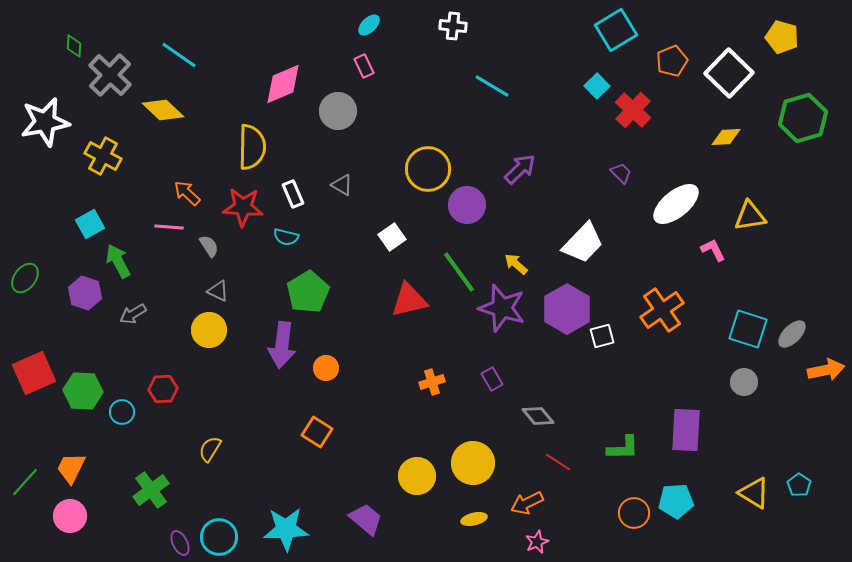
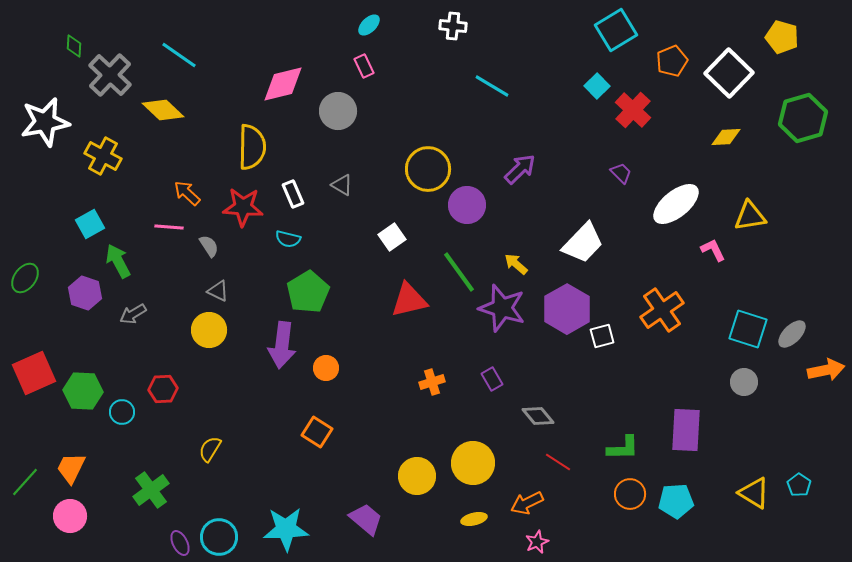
pink diamond at (283, 84): rotated 9 degrees clockwise
cyan semicircle at (286, 237): moved 2 px right, 2 px down
orange circle at (634, 513): moved 4 px left, 19 px up
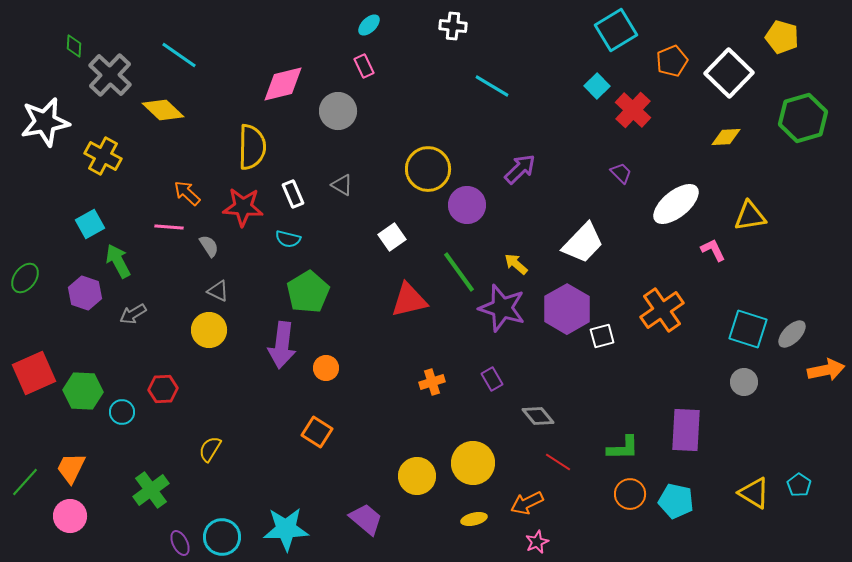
cyan pentagon at (676, 501): rotated 16 degrees clockwise
cyan circle at (219, 537): moved 3 px right
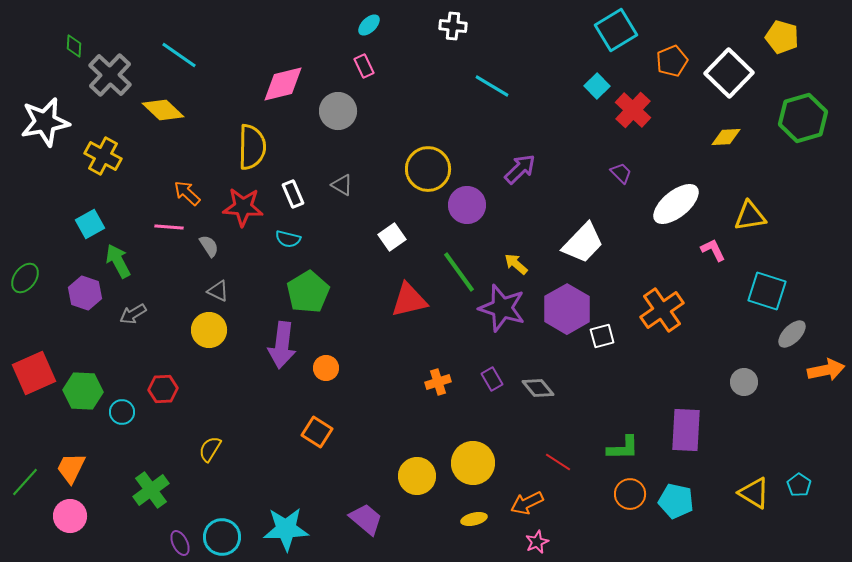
cyan square at (748, 329): moved 19 px right, 38 px up
orange cross at (432, 382): moved 6 px right
gray diamond at (538, 416): moved 28 px up
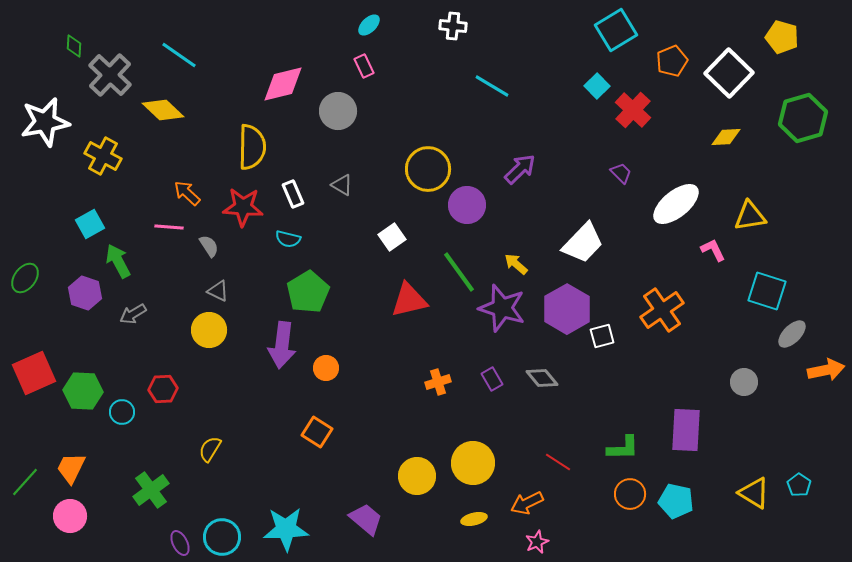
gray diamond at (538, 388): moved 4 px right, 10 px up
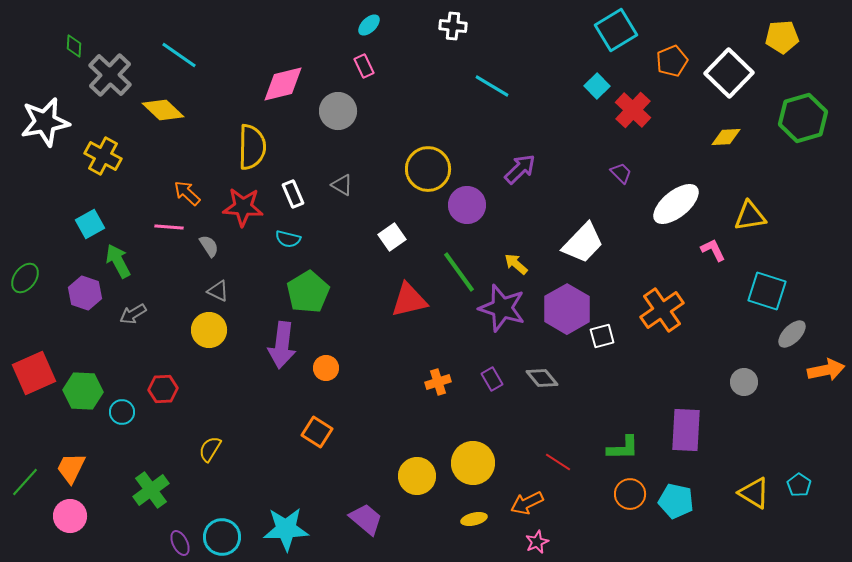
yellow pentagon at (782, 37): rotated 20 degrees counterclockwise
